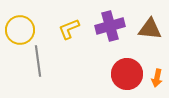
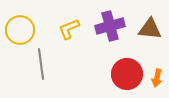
gray line: moved 3 px right, 3 px down
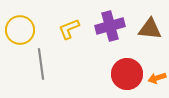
orange arrow: rotated 60 degrees clockwise
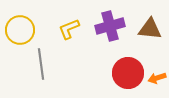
red circle: moved 1 px right, 1 px up
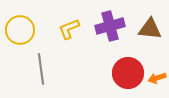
gray line: moved 5 px down
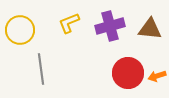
yellow L-shape: moved 6 px up
orange arrow: moved 2 px up
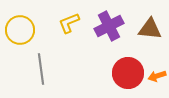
purple cross: moved 1 px left; rotated 12 degrees counterclockwise
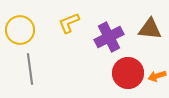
purple cross: moved 11 px down
gray line: moved 11 px left
